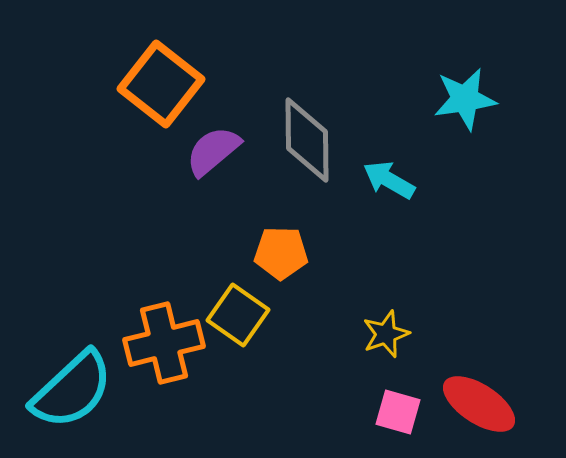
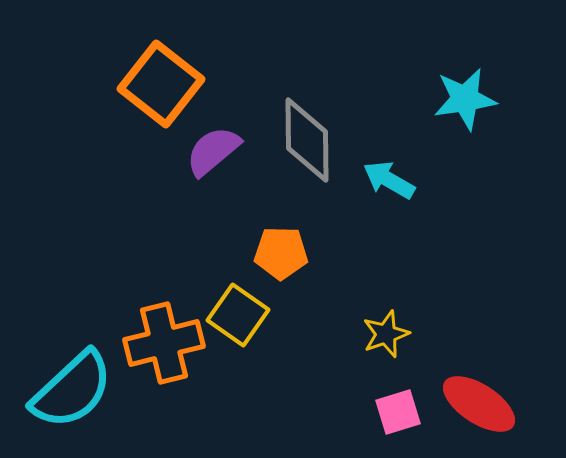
pink square: rotated 33 degrees counterclockwise
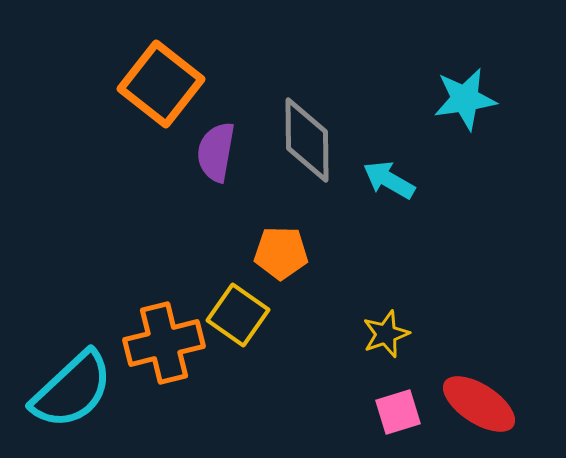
purple semicircle: moved 3 px right, 1 px down; rotated 40 degrees counterclockwise
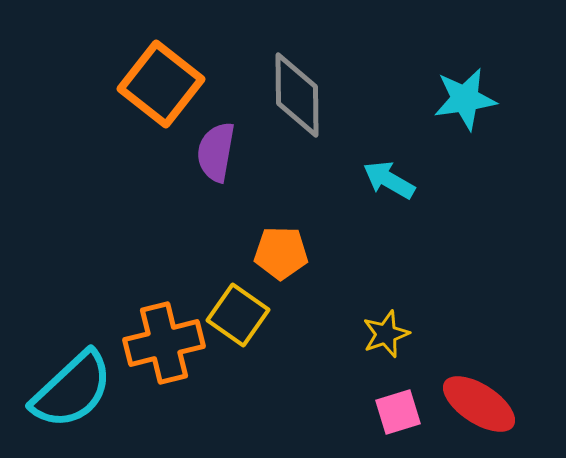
gray diamond: moved 10 px left, 45 px up
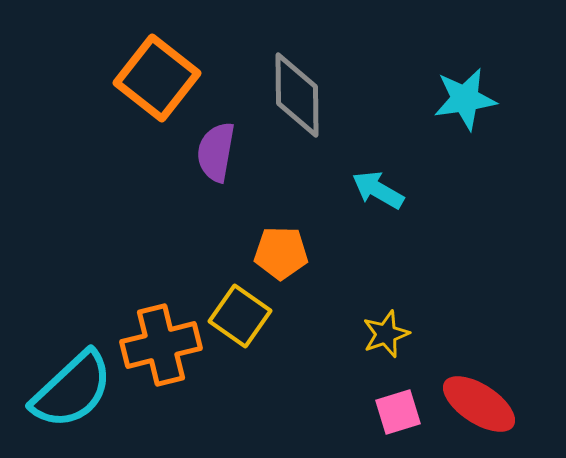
orange square: moved 4 px left, 6 px up
cyan arrow: moved 11 px left, 10 px down
yellow square: moved 2 px right, 1 px down
orange cross: moved 3 px left, 2 px down
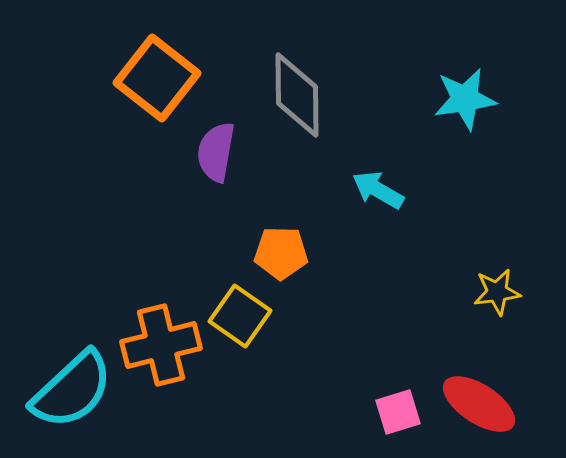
yellow star: moved 111 px right, 42 px up; rotated 12 degrees clockwise
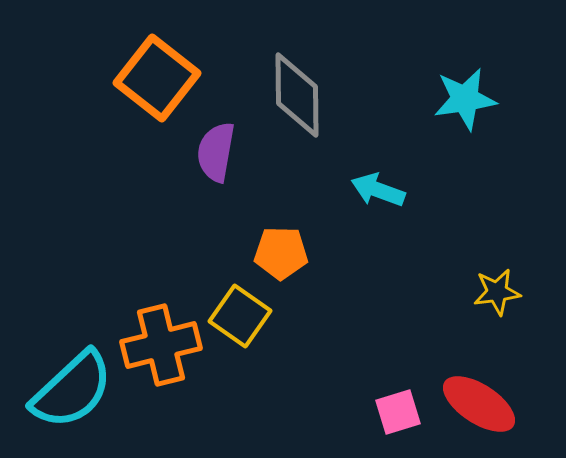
cyan arrow: rotated 10 degrees counterclockwise
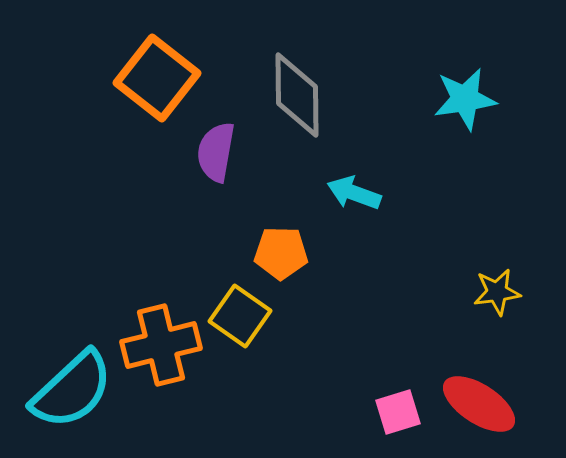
cyan arrow: moved 24 px left, 3 px down
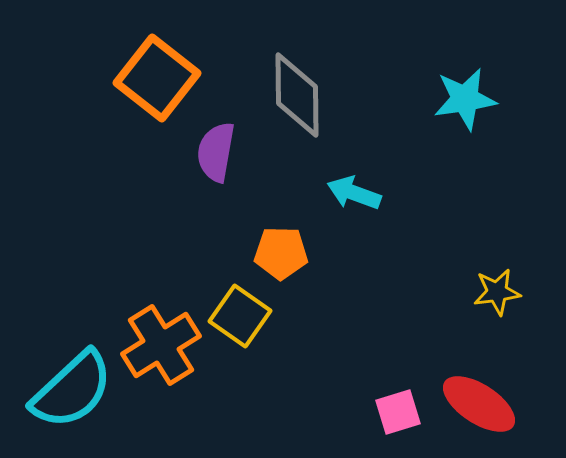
orange cross: rotated 18 degrees counterclockwise
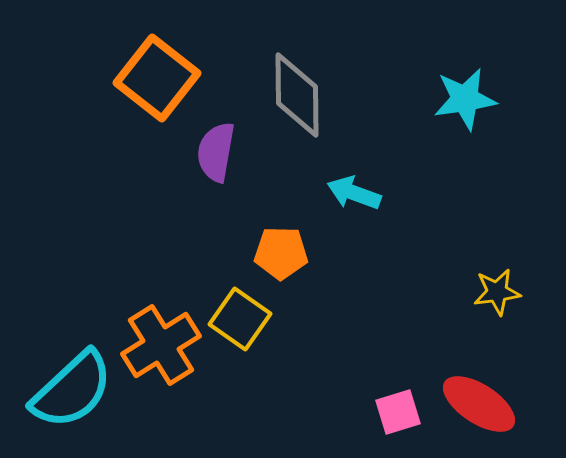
yellow square: moved 3 px down
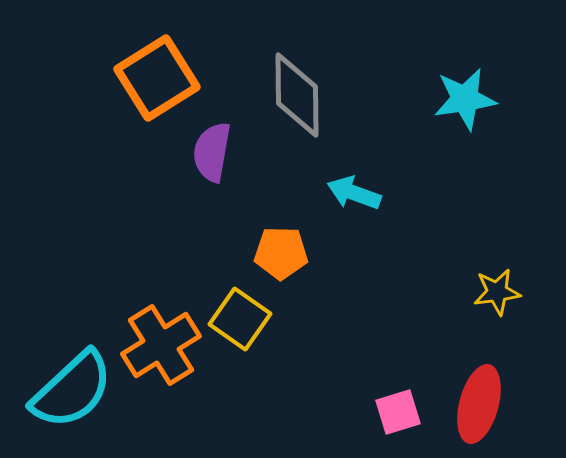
orange square: rotated 20 degrees clockwise
purple semicircle: moved 4 px left
red ellipse: rotated 72 degrees clockwise
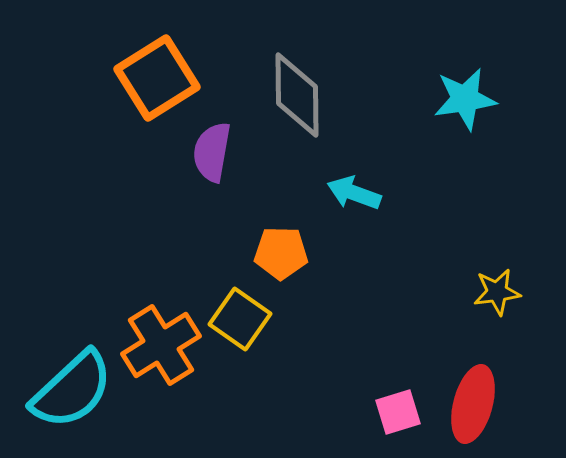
red ellipse: moved 6 px left
